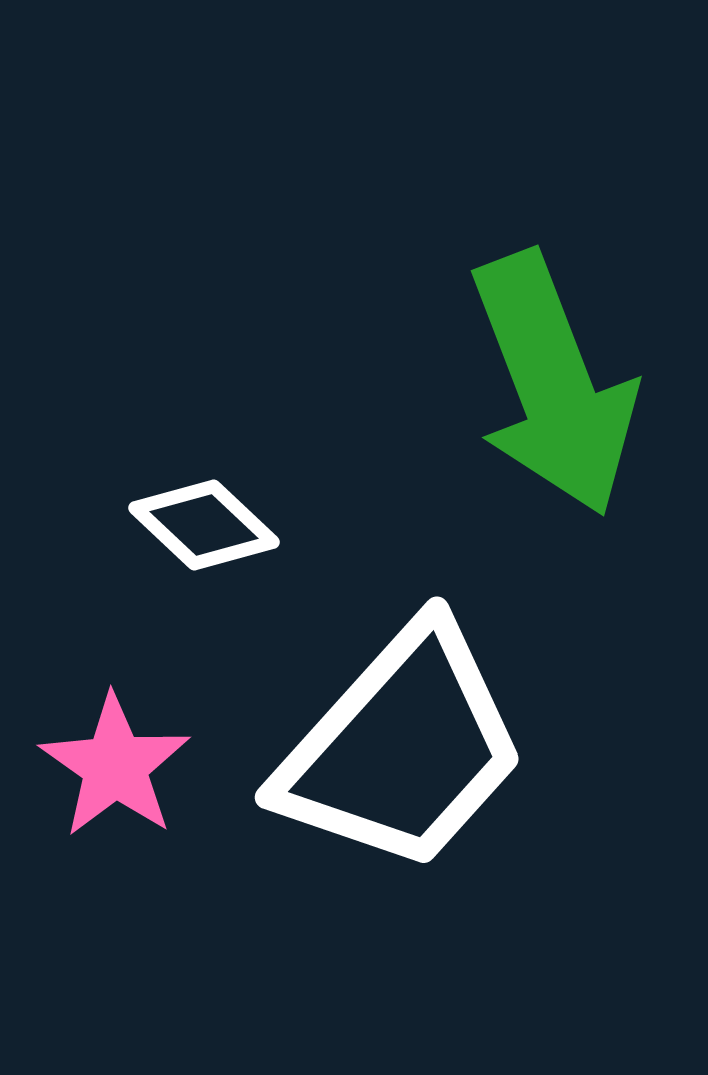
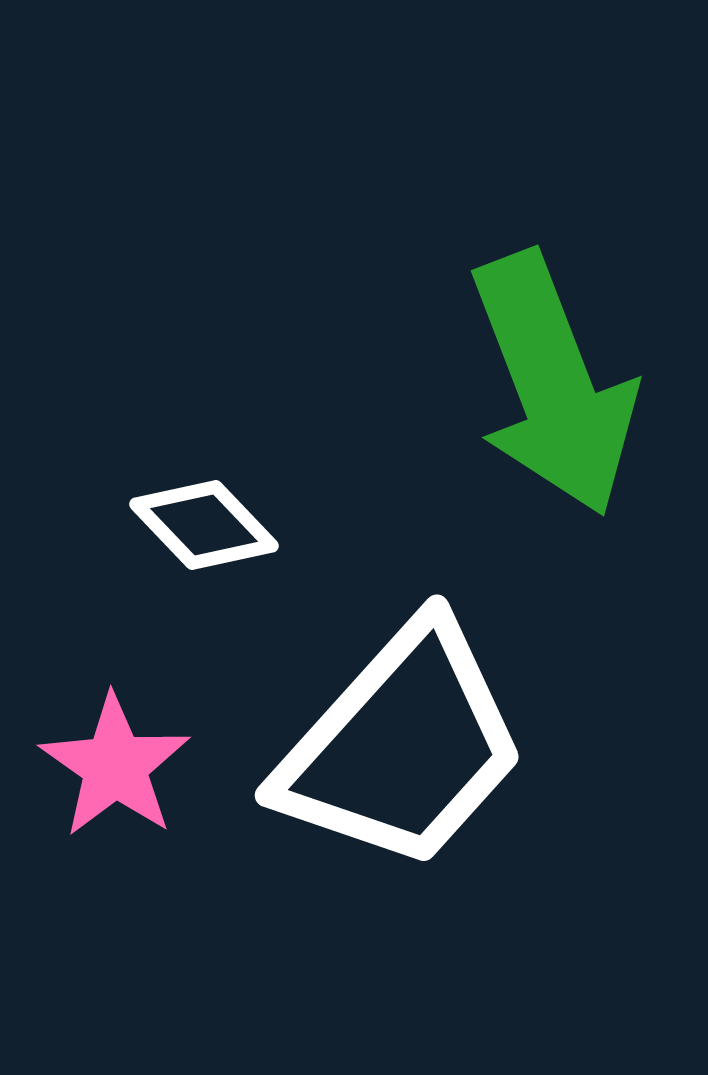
white diamond: rotated 3 degrees clockwise
white trapezoid: moved 2 px up
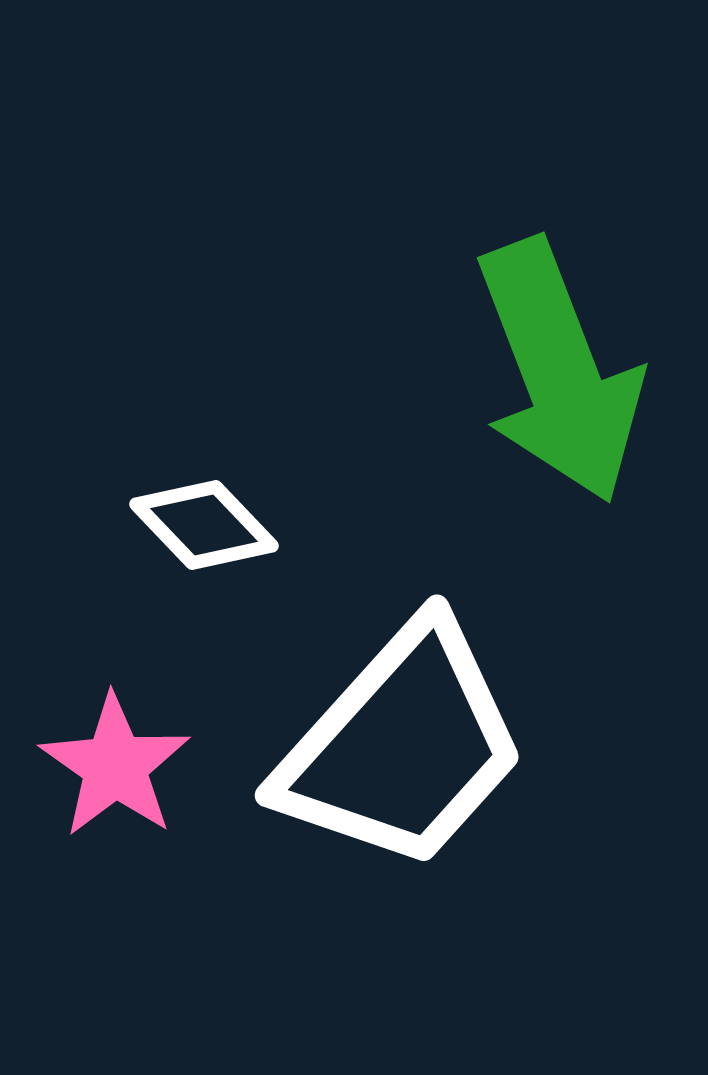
green arrow: moved 6 px right, 13 px up
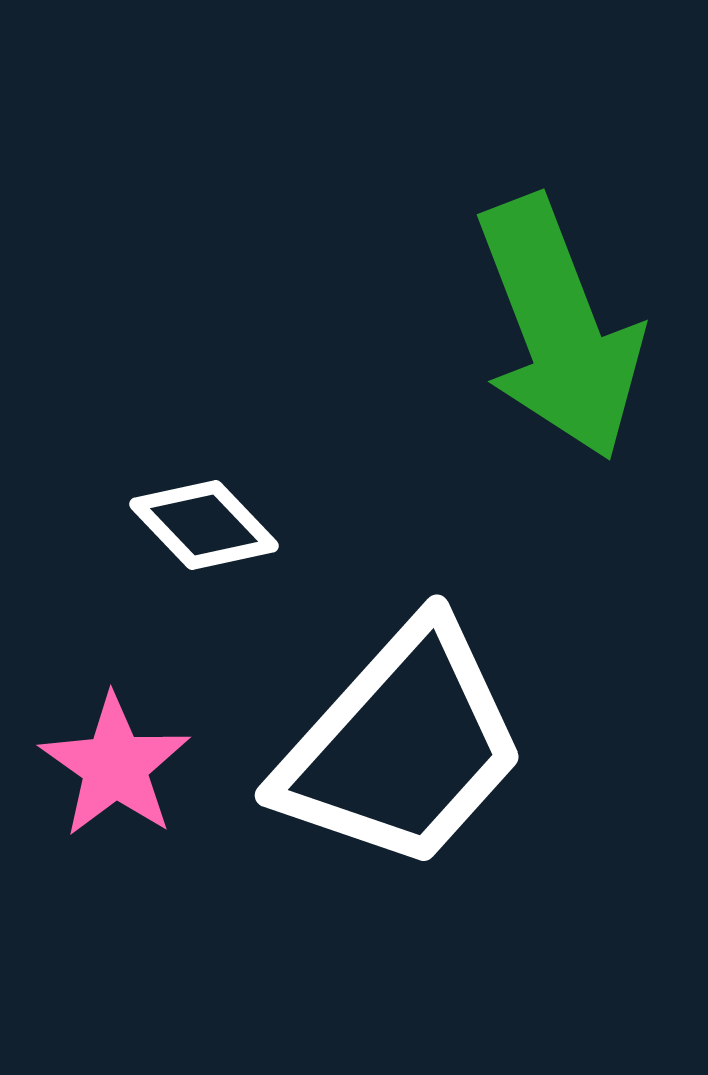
green arrow: moved 43 px up
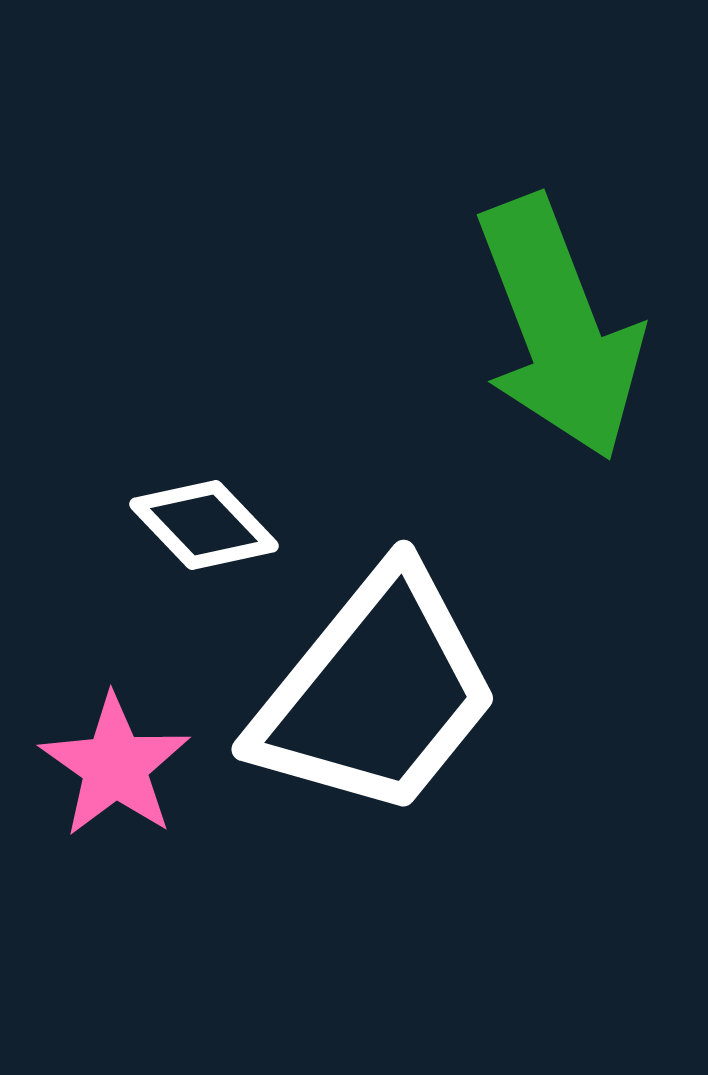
white trapezoid: moved 26 px left, 53 px up; rotated 3 degrees counterclockwise
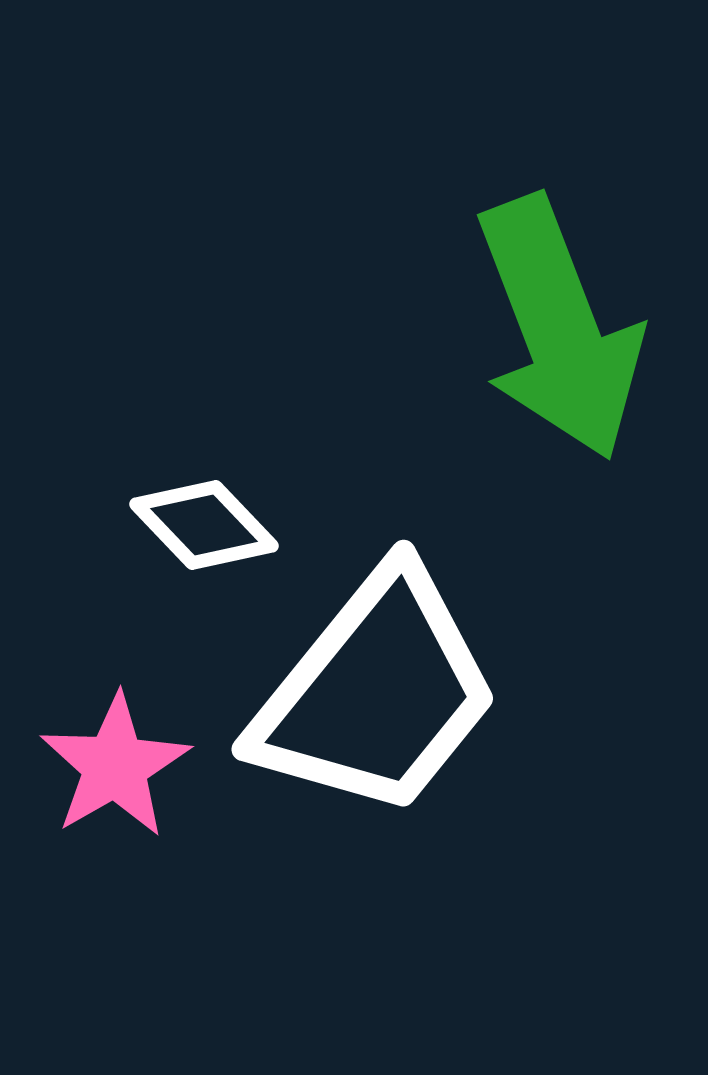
pink star: rotated 7 degrees clockwise
